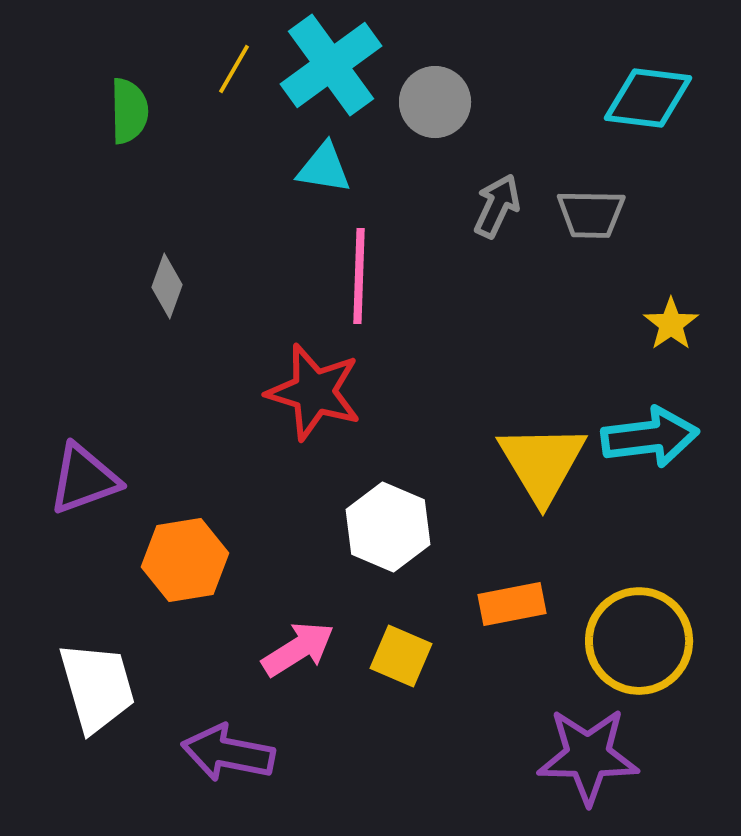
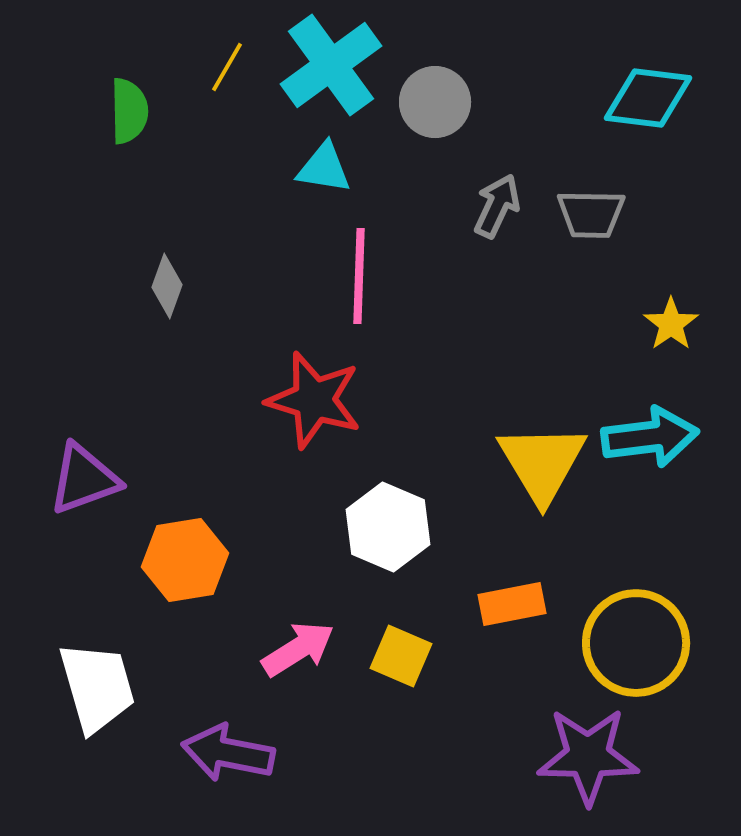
yellow line: moved 7 px left, 2 px up
red star: moved 8 px down
yellow circle: moved 3 px left, 2 px down
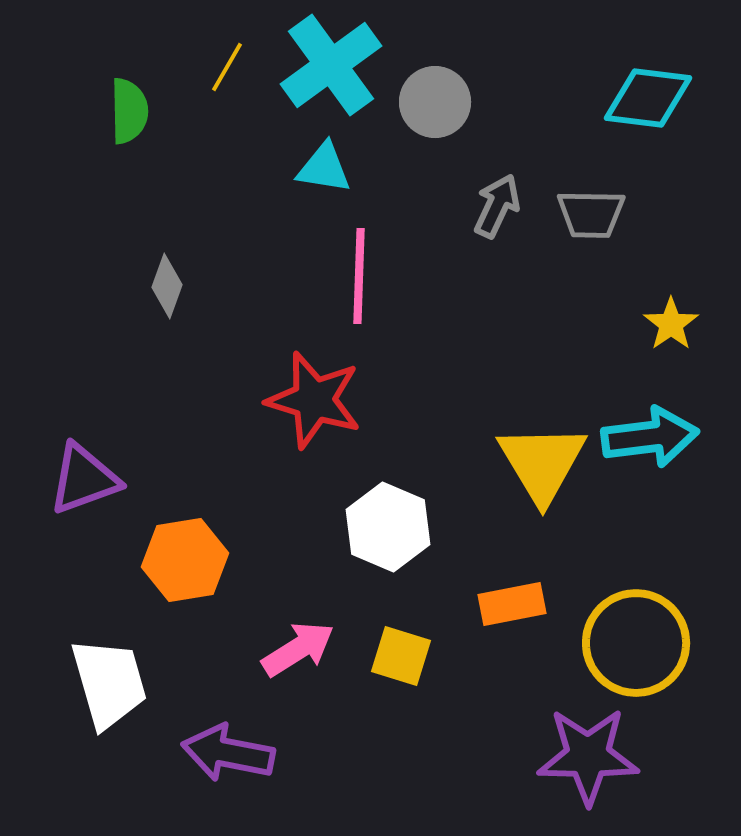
yellow square: rotated 6 degrees counterclockwise
white trapezoid: moved 12 px right, 4 px up
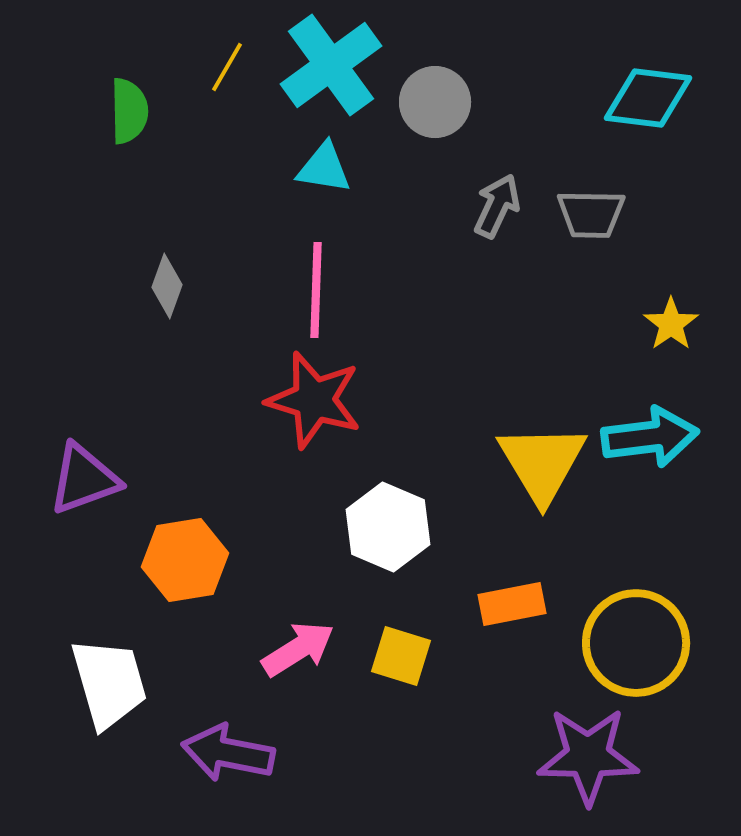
pink line: moved 43 px left, 14 px down
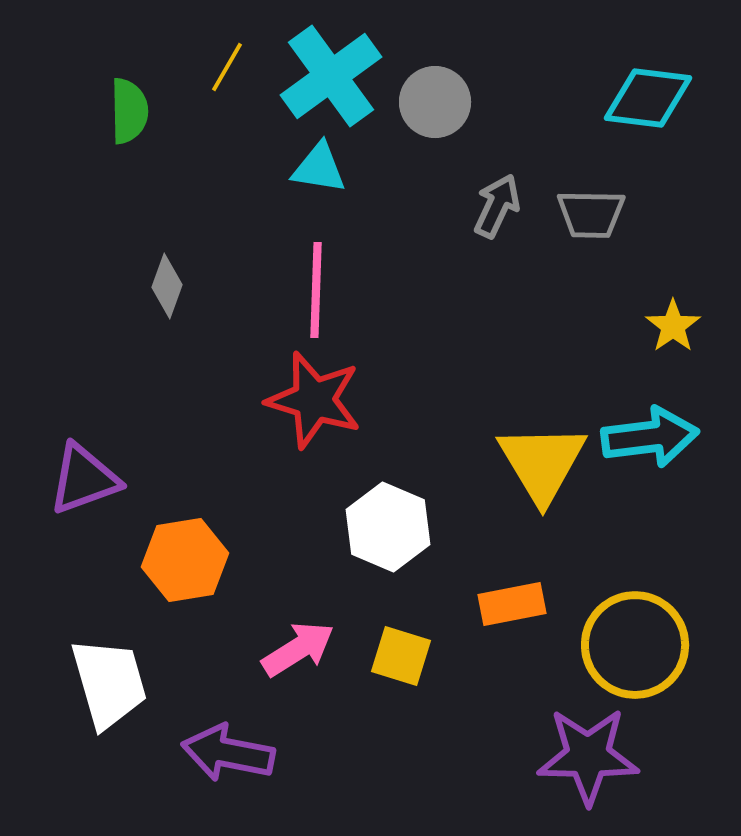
cyan cross: moved 11 px down
cyan triangle: moved 5 px left
yellow star: moved 2 px right, 2 px down
yellow circle: moved 1 px left, 2 px down
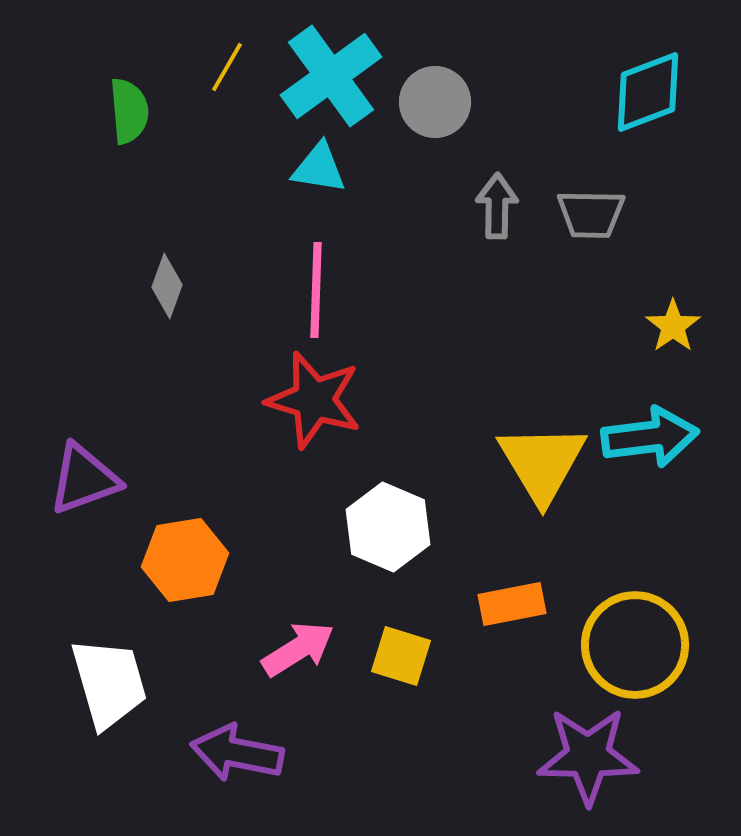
cyan diamond: moved 6 px up; rotated 28 degrees counterclockwise
green semicircle: rotated 4 degrees counterclockwise
gray arrow: rotated 24 degrees counterclockwise
purple arrow: moved 9 px right
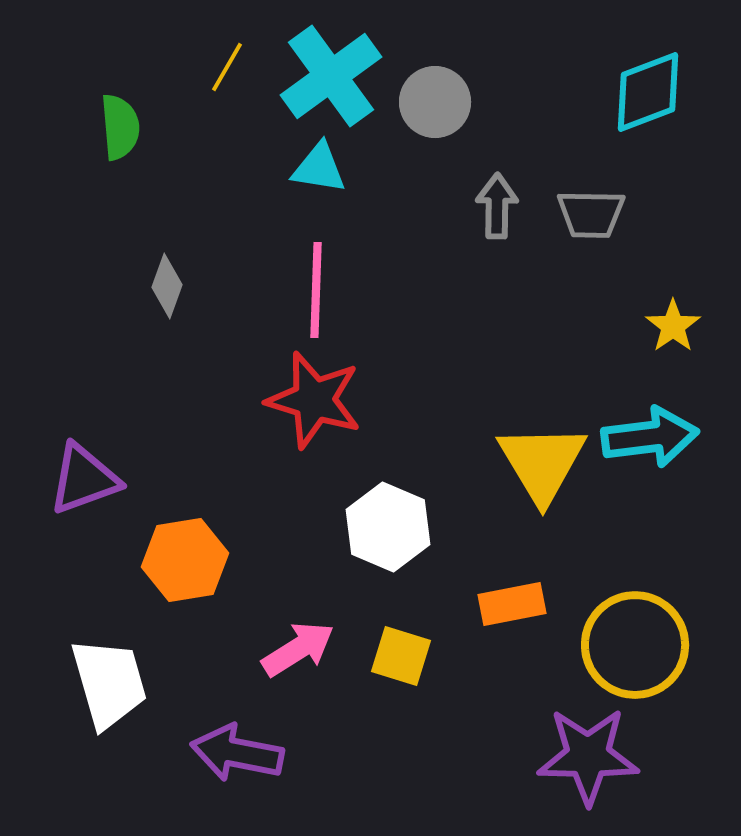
green semicircle: moved 9 px left, 16 px down
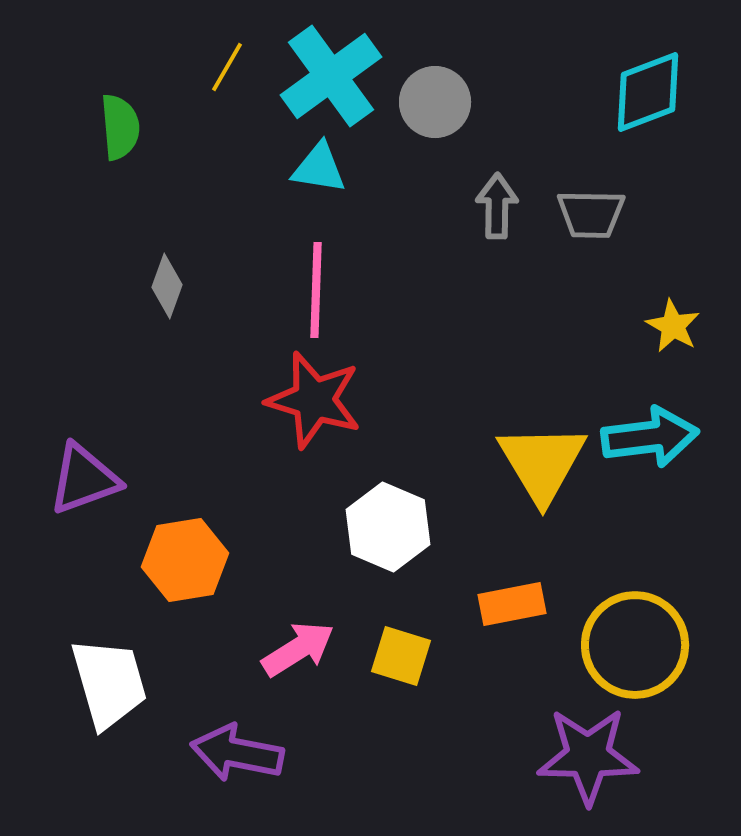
yellow star: rotated 8 degrees counterclockwise
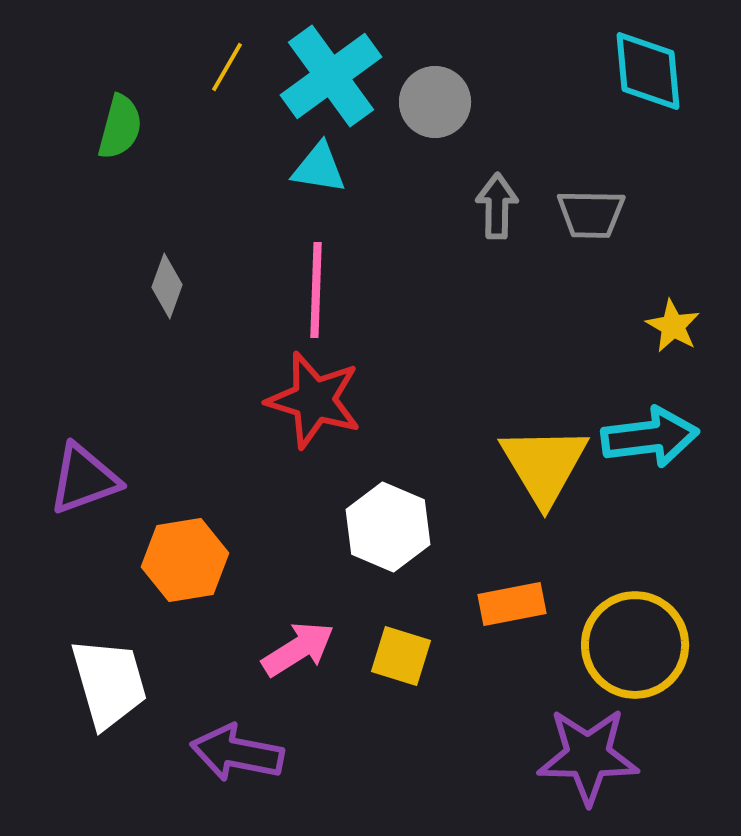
cyan diamond: moved 21 px up; rotated 74 degrees counterclockwise
green semicircle: rotated 20 degrees clockwise
yellow triangle: moved 2 px right, 2 px down
